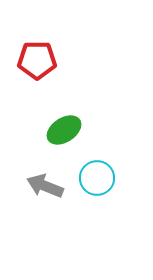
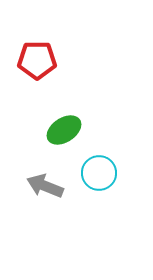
cyan circle: moved 2 px right, 5 px up
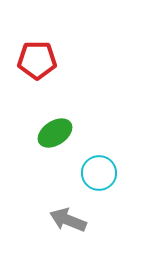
green ellipse: moved 9 px left, 3 px down
gray arrow: moved 23 px right, 34 px down
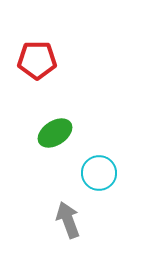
gray arrow: rotated 48 degrees clockwise
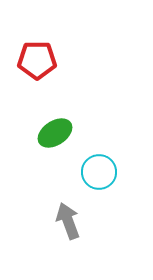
cyan circle: moved 1 px up
gray arrow: moved 1 px down
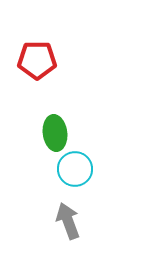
green ellipse: rotated 64 degrees counterclockwise
cyan circle: moved 24 px left, 3 px up
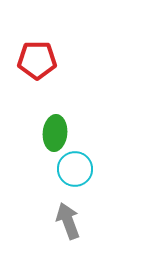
green ellipse: rotated 12 degrees clockwise
